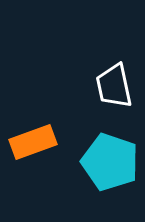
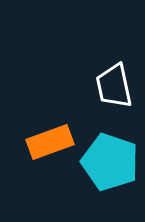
orange rectangle: moved 17 px right
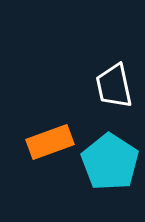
cyan pentagon: rotated 14 degrees clockwise
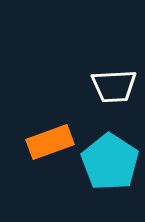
white trapezoid: rotated 81 degrees counterclockwise
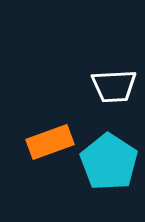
cyan pentagon: moved 1 px left
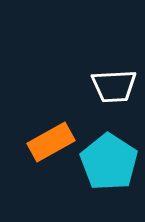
orange rectangle: moved 1 px right; rotated 9 degrees counterclockwise
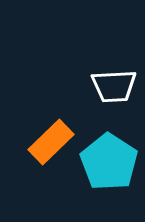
orange rectangle: rotated 15 degrees counterclockwise
